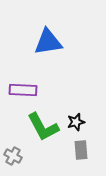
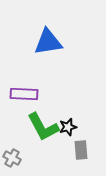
purple rectangle: moved 1 px right, 4 px down
black star: moved 8 px left, 5 px down
gray cross: moved 1 px left, 2 px down
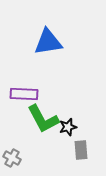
green L-shape: moved 8 px up
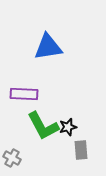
blue triangle: moved 5 px down
green L-shape: moved 7 px down
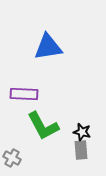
black star: moved 14 px right, 5 px down; rotated 30 degrees clockwise
